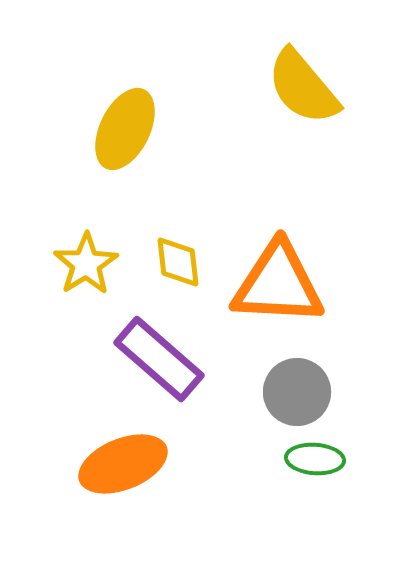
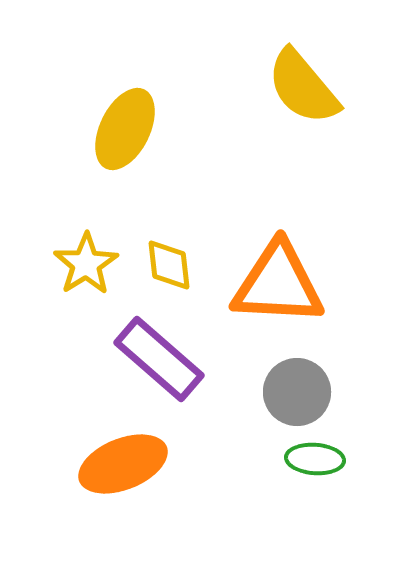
yellow diamond: moved 9 px left, 3 px down
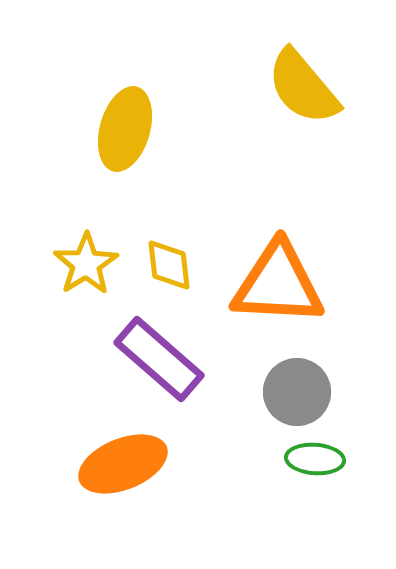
yellow ellipse: rotated 10 degrees counterclockwise
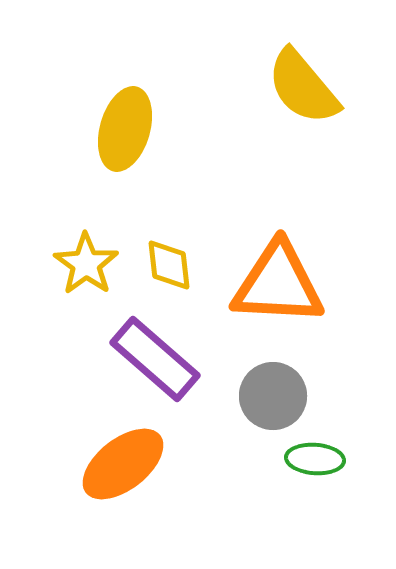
yellow star: rotated 4 degrees counterclockwise
purple rectangle: moved 4 px left
gray circle: moved 24 px left, 4 px down
orange ellipse: rotated 16 degrees counterclockwise
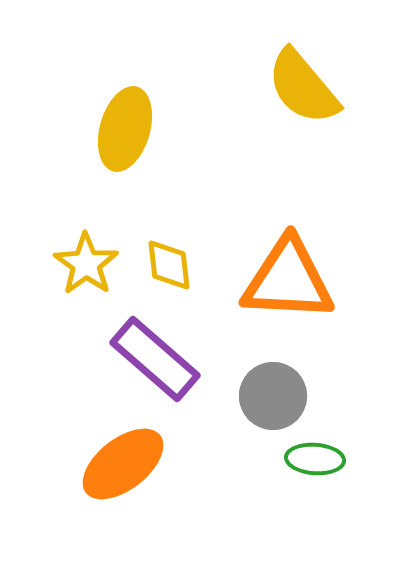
orange triangle: moved 10 px right, 4 px up
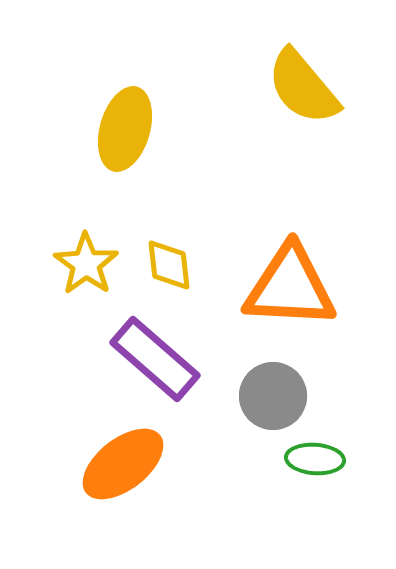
orange triangle: moved 2 px right, 7 px down
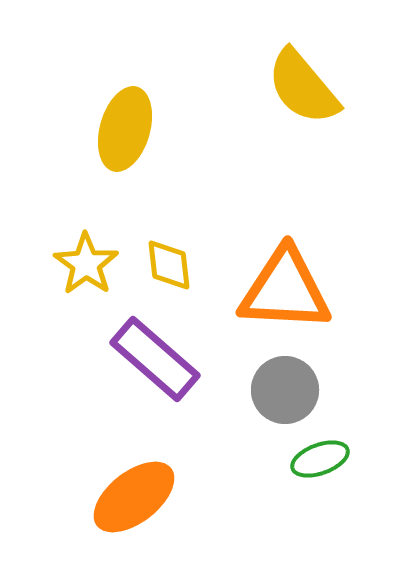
orange triangle: moved 5 px left, 3 px down
gray circle: moved 12 px right, 6 px up
green ellipse: moved 5 px right; rotated 24 degrees counterclockwise
orange ellipse: moved 11 px right, 33 px down
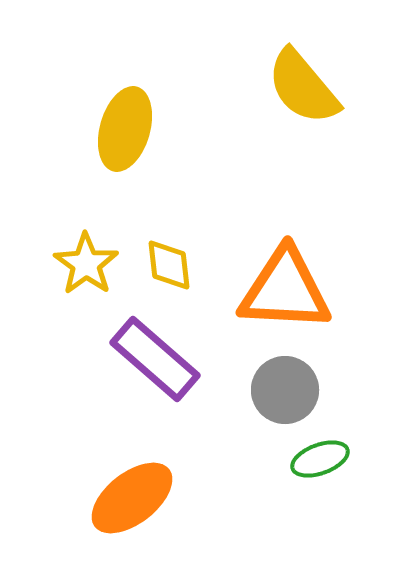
orange ellipse: moved 2 px left, 1 px down
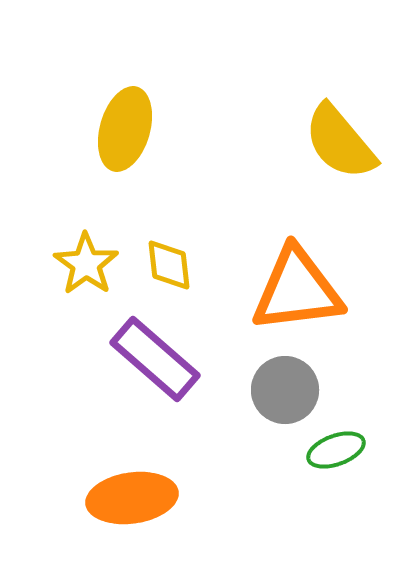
yellow semicircle: moved 37 px right, 55 px down
orange triangle: moved 12 px right; rotated 10 degrees counterclockwise
green ellipse: moved 16 px right, 9 px up
orange ellipse: rotated 30 degrees clockwise
